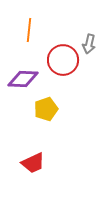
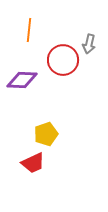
purple diamond: moved 1 px left, 1 px down
yellow pentagon: moved 25 px down
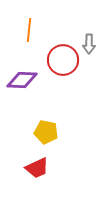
gray arrow: rotated 12 degrees counterclockwise
yellow pentagon: moved 2 px up; rotated 30 degrees clockwise
red trapezoid: moved 4 px right, 5 px down
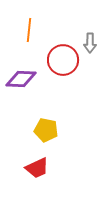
gray arrow: moved 1 px right, 1 px up
purple diamond: moved 1 px left, 1 px up
yellow pentagon: moved 2 px up
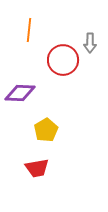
purple diamond: moved 1 px left, 14 px down
yellow pentagon: rotated 30 degrees clockwise
red trapezoid: rotated 15 degrees clockwise
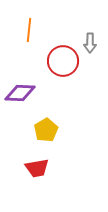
red circle: moved 1 px down
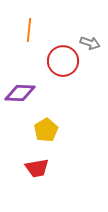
gray arrow: rotated 72 degrees counterclockwise
